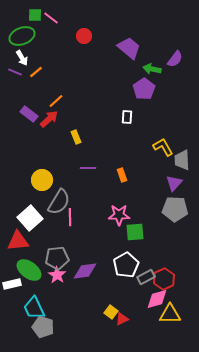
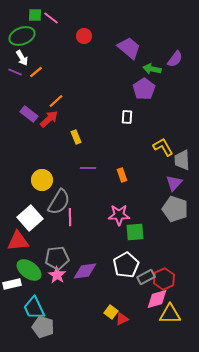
gray pentagon at (175, 209): rotated 15 degrees clockwise
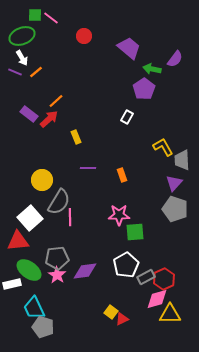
white rectangle at (127, 117): rotated 24 degrees clockwise
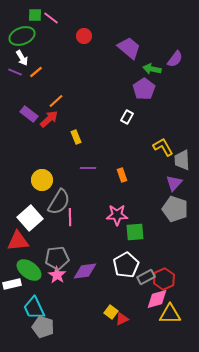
pink star at (119, 215): moved 2 px left
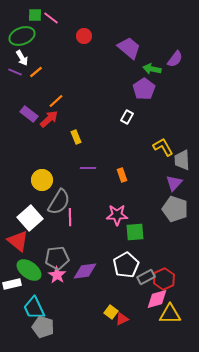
red triangle at (18, 241): rotated 45 degrees clockwise
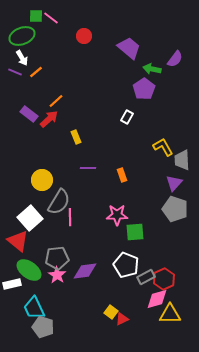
green square at (35, 15): moved 1 px right, 1 px down
white pentagon at (126, 265): rotated 20 degrees counterclockwise
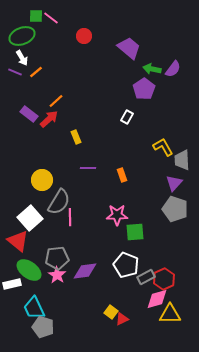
purple semicircle at (175, 59): moved 2 px left, 10 px down
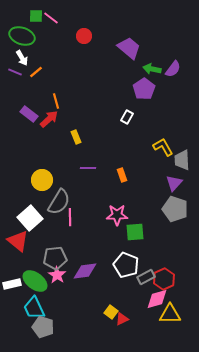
green ellipse at (22, 36): rotated 40 degrees clockwise
orange line at (56, 101): rotated 63 degrees counterclockwise
gray pentagon at (57, 258): moved 2 px left
green ellipse at (29, 270): moved 6 px right, 11 px down
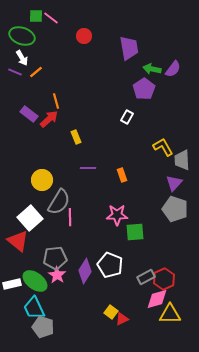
purple trapezoid at (129, 48): rotated 40 degrees clockwise
white pentagon at (126, 265): moved 16 px left
purple diamond at (85, 271): rotated 50 degrees counterclockwise
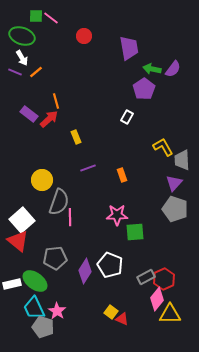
purple line at (88, 168): rotated 21 degrees counterclockwise
gray semicircle at (59, 202): rotated 12 degrees counterclockwise
white square at (30, 218): moved 8 px left, 2 px down
pink star at (57, 275): moved 36 px down
pink diamond at (157, 299): rotated 35 degrees counterclockwise
red triangle at (122, 319): rotated 48 degrees clockwise
